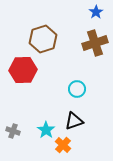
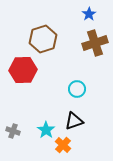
blue star: moved 7 px left, 2 px down
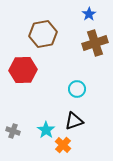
brown hexagon: moved 5 px up; rotated 8 degrees clockwise
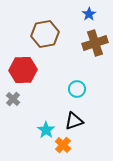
brown hexagon: moved 2 px right
gray cross: moved 32 px up; rotated 24 degrees clockwise
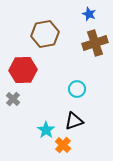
blue star: rotated 16 degrees counterclockwise
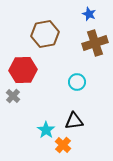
cyan circle: moved 7 px up
gray cross: moved 3 px up
black triangle: rotated 12 degrees clockwise
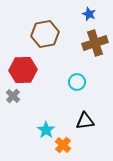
black triangle: moved 11 px right
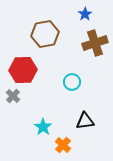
blue star: moved 4 px left; rotated 16 degrees clockwise
cyan circle: moved 5 px left
cyan star: moved 3 px left, 3 px up
